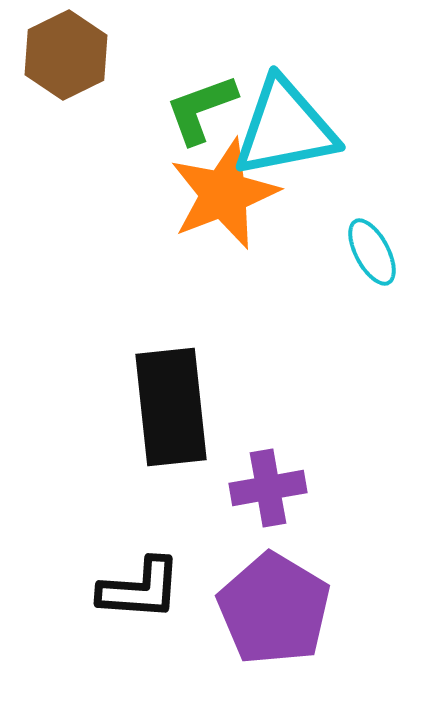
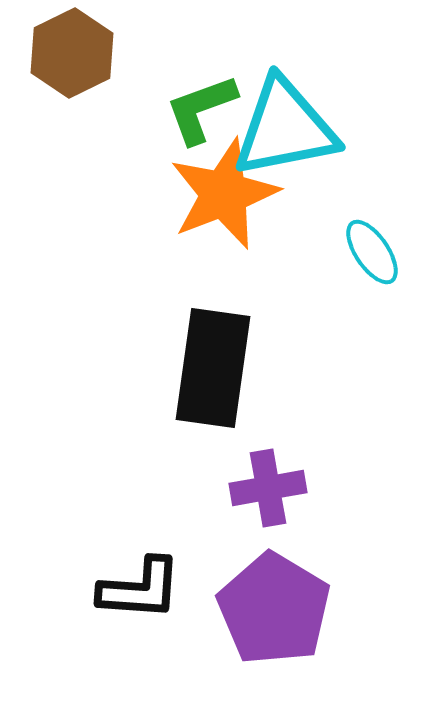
brown hexagon: moved 6 px right, 2 px up
cyan ellipse: rotated 6 degrees counterclockwise
black rectangle: moved 42 px right, 39 px up; rotated 14 degrees clockwise
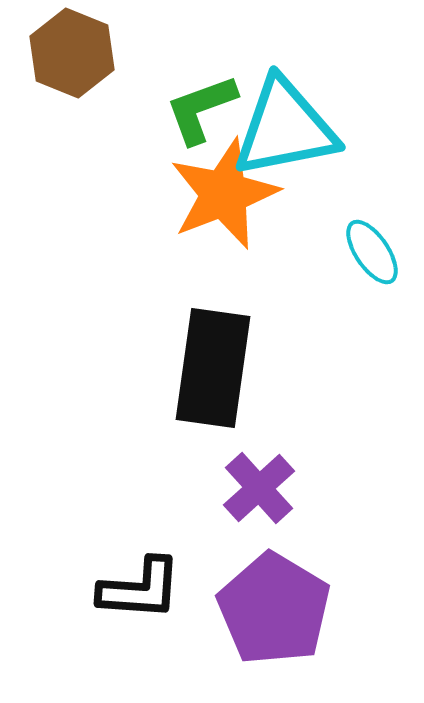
brown hexagon: rotated 12 degrees counterclockwise
purple cross: moved 9 px left; rotated 32 degrees counterclockwise
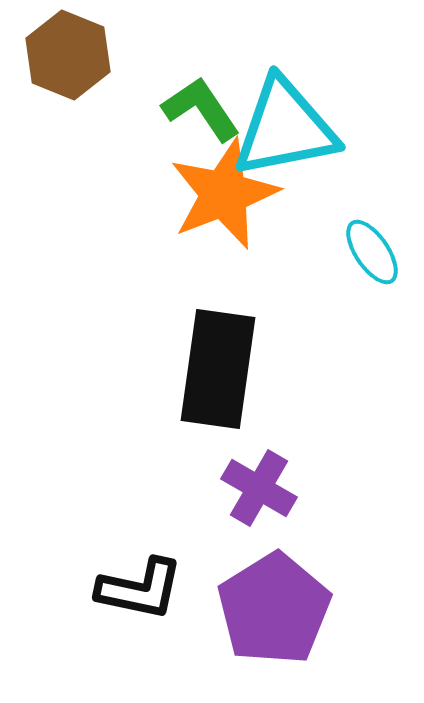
brown hexagon: moved 4 px left, 2 px down
green L-shape: rotated 76 degrees clockwise
black rectangle: moved 5 px right, 1 px down
purple cross: rotated 18 degrees counterclockwise
black L-shape: rotated 8 degrees clockwise
purple pentagon: rotated 9 degrees clockwise
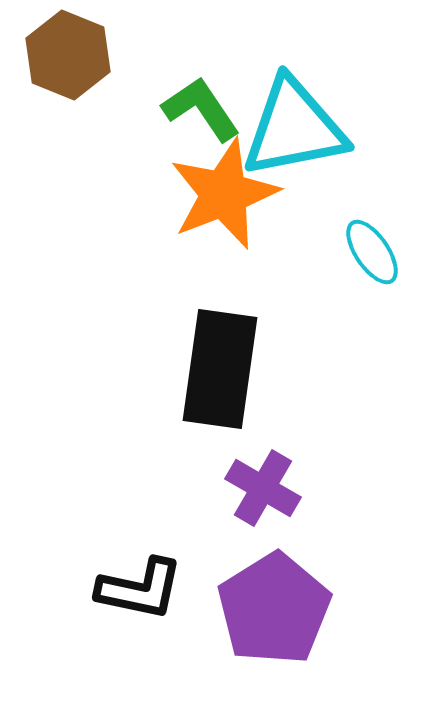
cyan triangle: moved 9 px right
black rectangle: moved 2 px right
purple cross: moved 4 px right
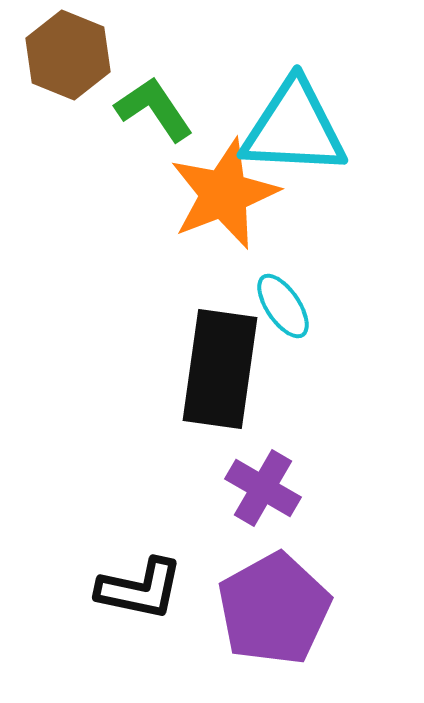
green L-shape: moved 47 px left
cyan triangle: rotated 14 degrees clockwise
cyan ellipse: moved 89 px left, 54 px down
purple pentagon: rotated 3 degrees clockwise
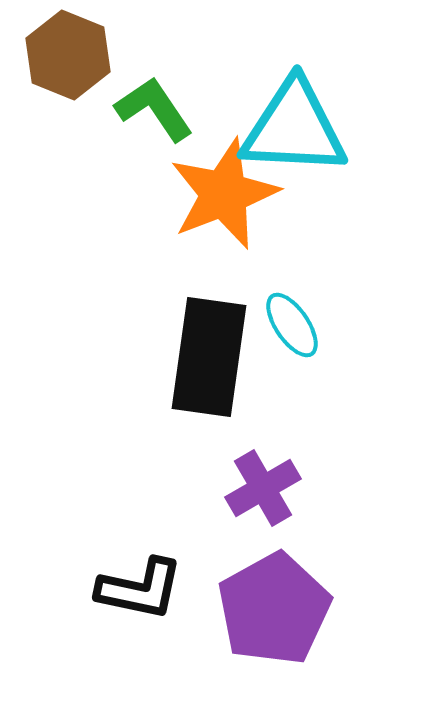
cyan ellipse: moved 9 px right, 19 px down
black rectangle: moved 11 px left, 12 px up
purple cross: rotated 30 degrees clockwise
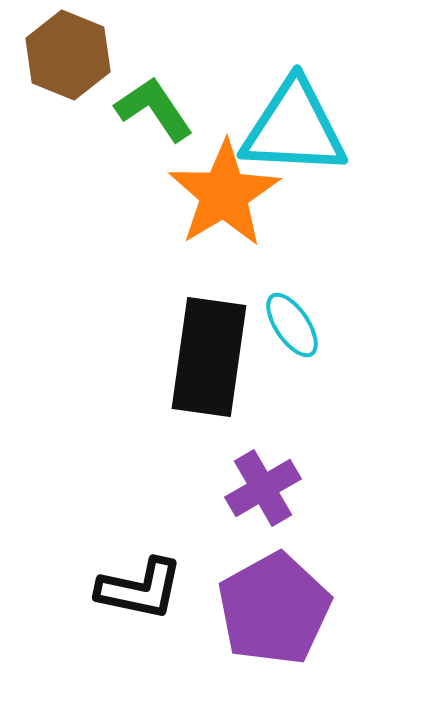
orange star: rotated 10 degrees counterclockwise
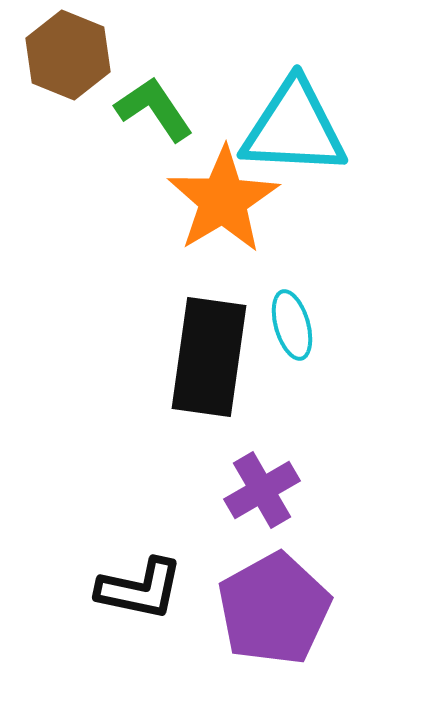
orange star: moved 1 px left, 6 px down
cyan ellipse: rotated 18 degrees clockwise
purple cross: moved 1 px left, 2 px down
